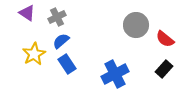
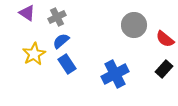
gray circle: moved 2 px left
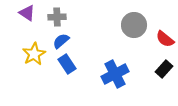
gray cross: rotated 24 degrees clockwise
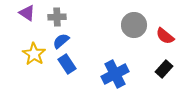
red semicircle: moved 3 px up
yellow star: rotated 10 degrees counterclockwise
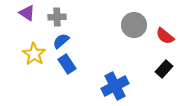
blue cross: moved 12 px down
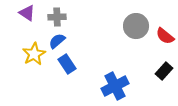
gray circle: moved 2 px right, 1 px down
blue semicircle: moved 4 px left
yellow star: rotated 10 degrees clockwise
black rectangle: moved 2 px down
